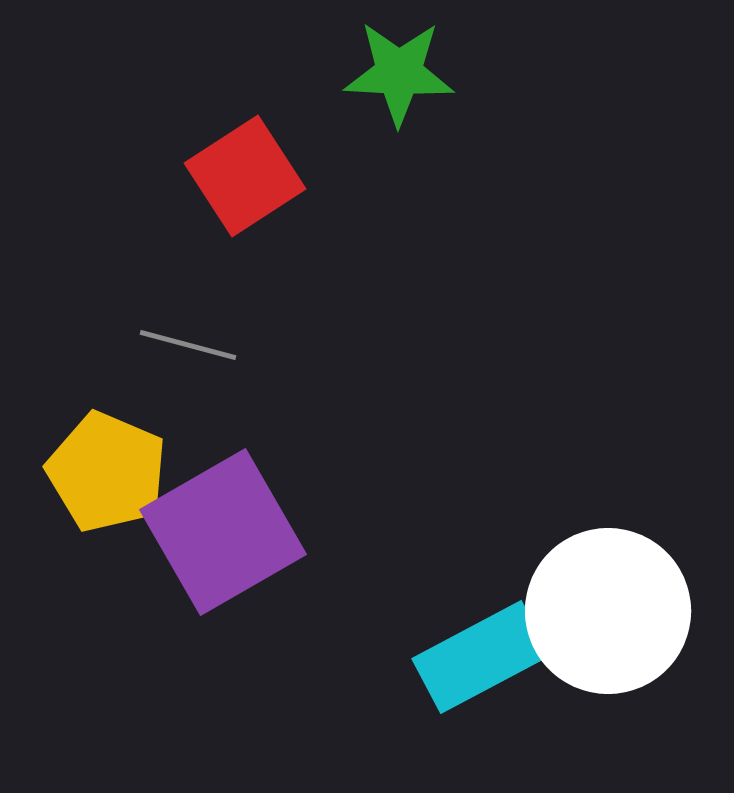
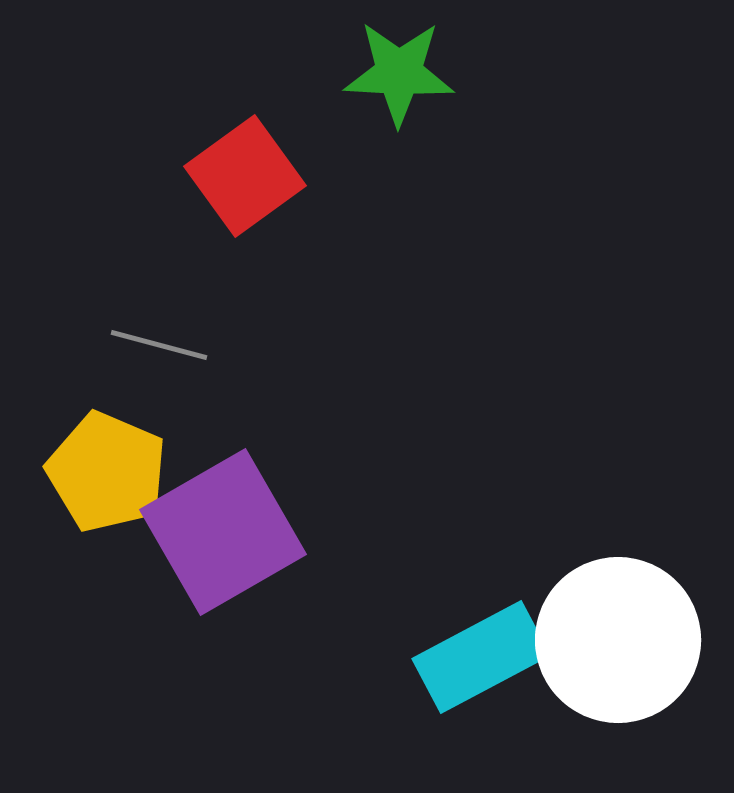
red square: rotated 3 degrees counterclockwise
gray line: moved 29 px left
white circle: moved 10 px right, 29 px down
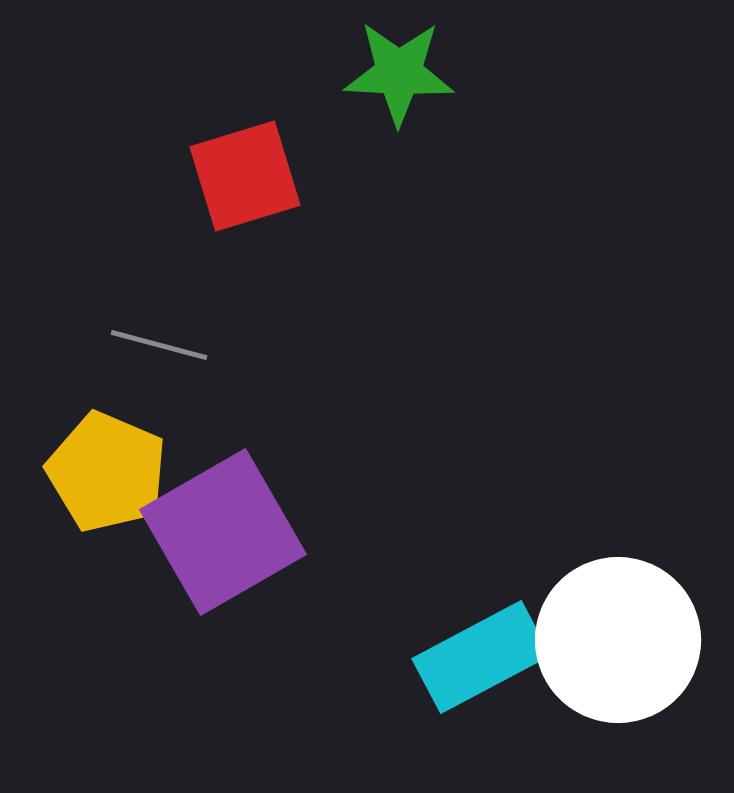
red square: rotated 19 degrees clockwise
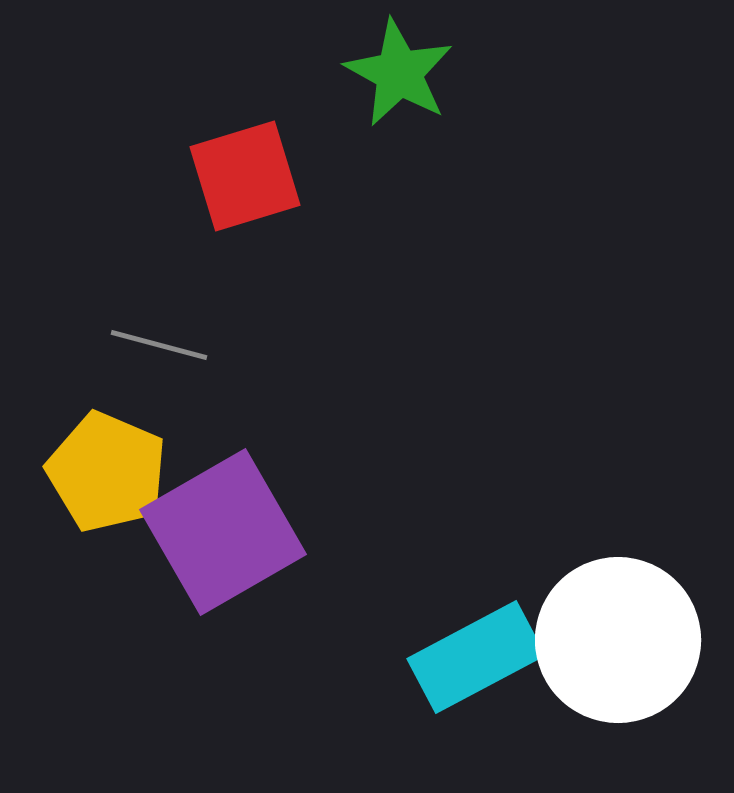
green star: rotated 26 degrees clockwise
cyan rectangle: moved 5 px left
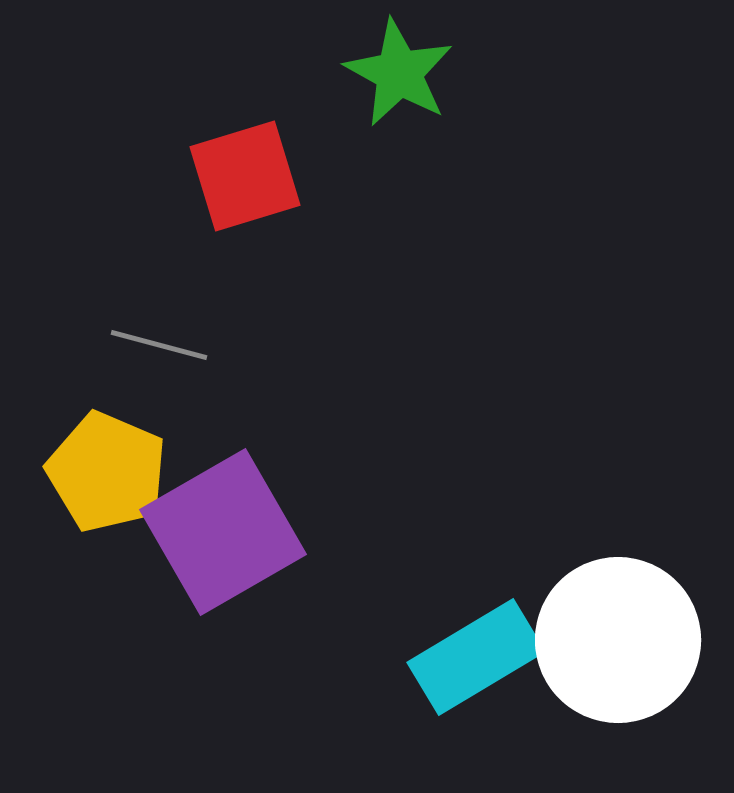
cyan rectangle: rotated 3 degrees counterclockwise
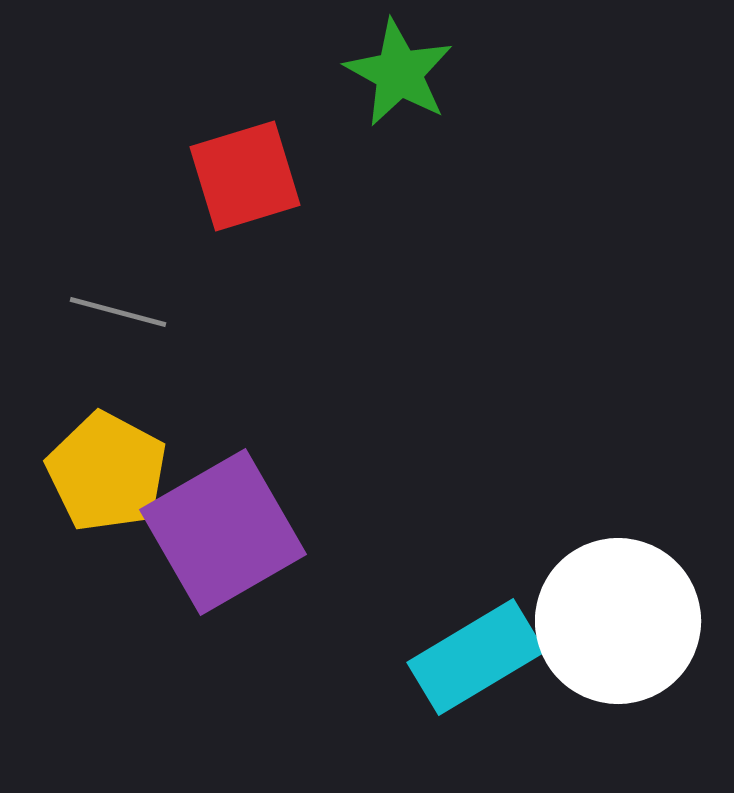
gray line: moved 41 px left, 33 px up
yellow pentagon: rotated 5 degrees clockwise
white circle: moved 19 px up
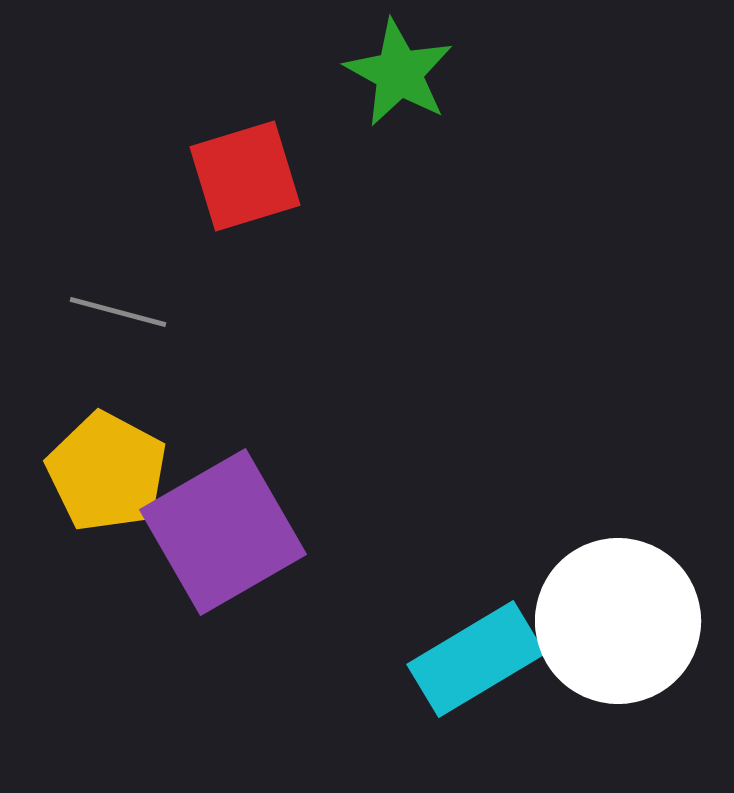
cyan rectangle: moved 2 px down
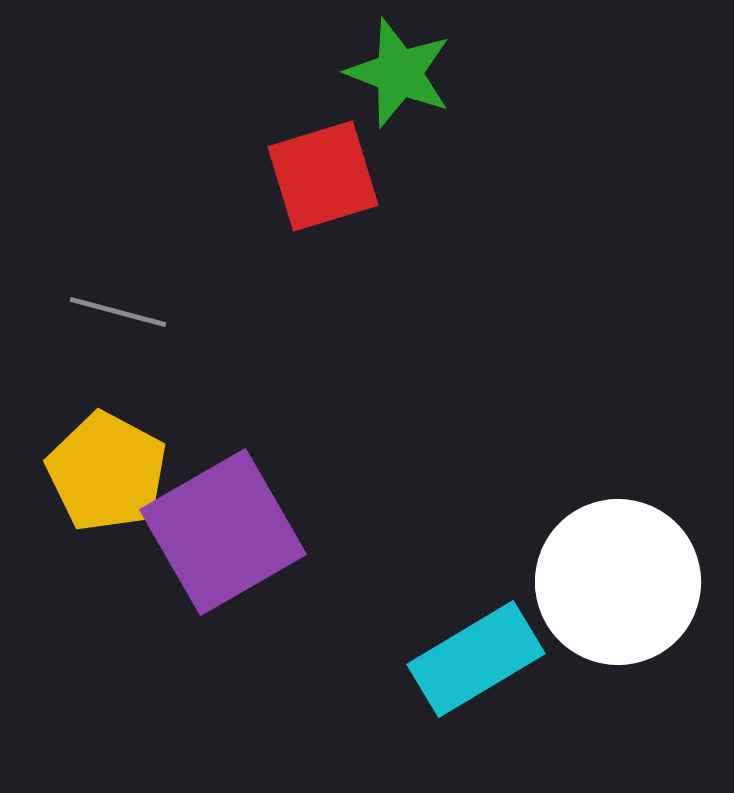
green star: rotated 8 degrees counterclockwise
red square: moved 78 px right
white circle: moved 39 px up
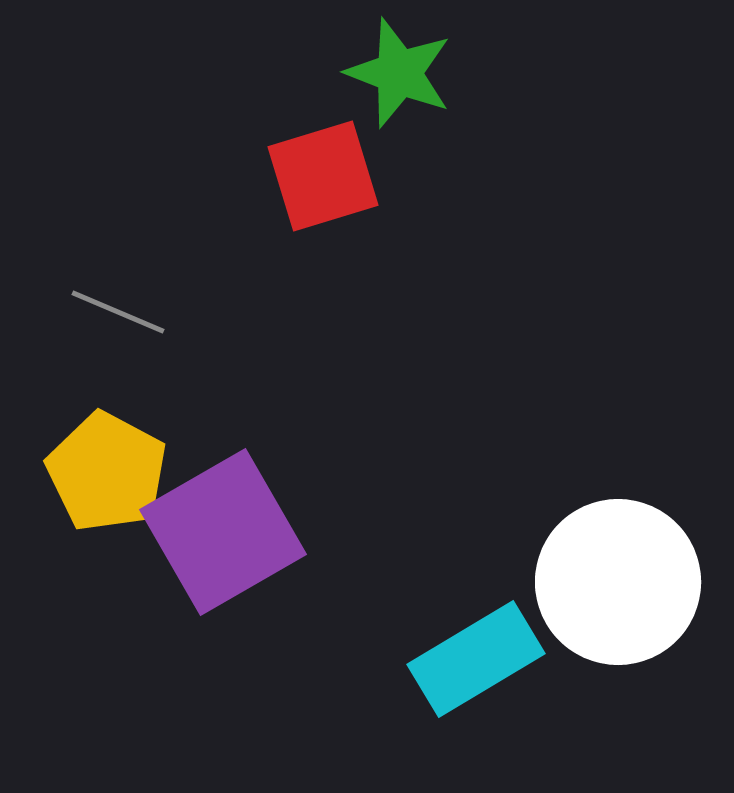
gray line: rotated 8 degrees clockwise
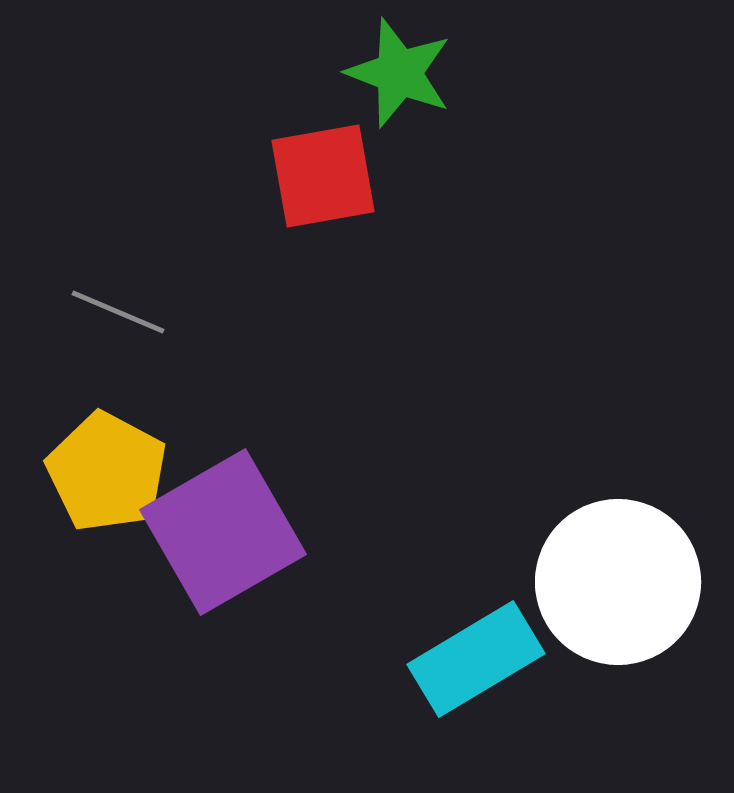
red square: rotated 7 degrees clockwise
